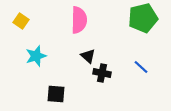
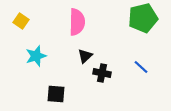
pink semicircle: moved 2 px left, 2 px down
black triangle: moved 3 px left; rotated 35 degrees clockwise
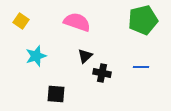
green pentagon: moved 2 px down
pink semicircle: rotated 72 degrees counterclockwise
blue line: rotated 42 degrees counterclockwise
